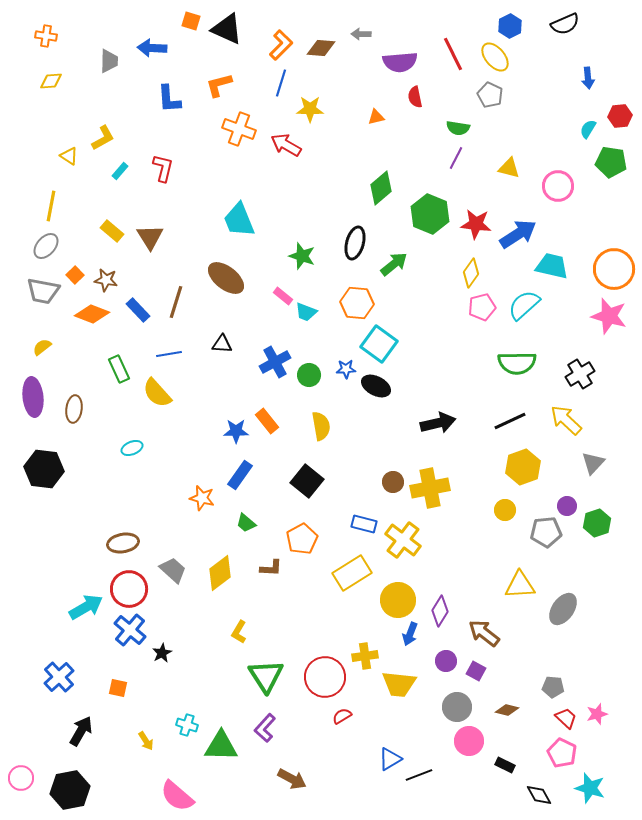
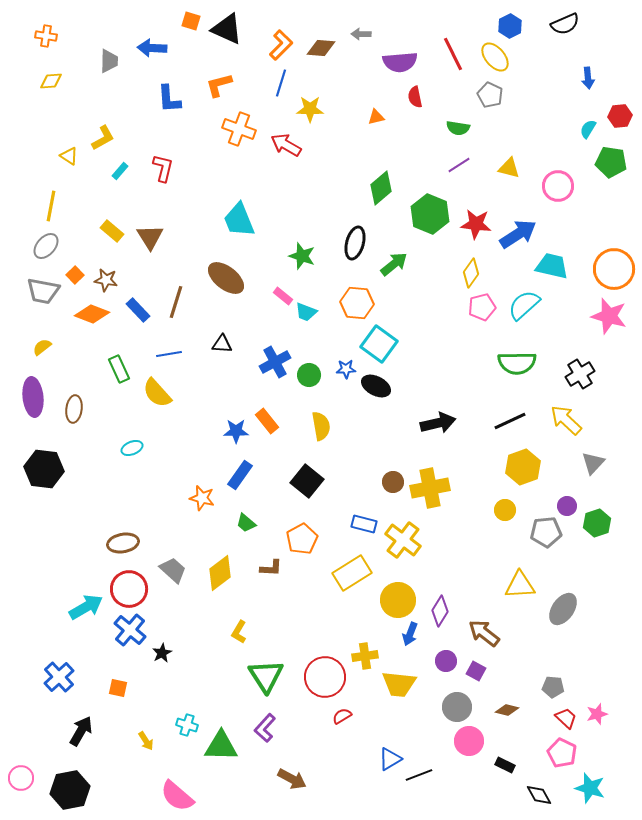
purple line at (456, 158): moved 3 px right, 7 px down; rotated 30 degrees clockwise
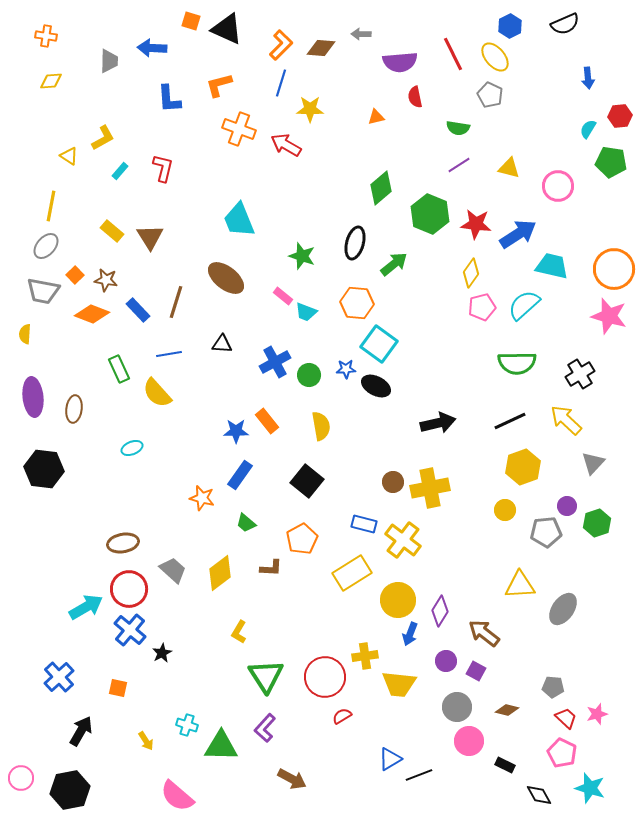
yellow semicircle at (42, 347): moved 17 px left, 13 px up; rotated 48 degrees counterclockwise
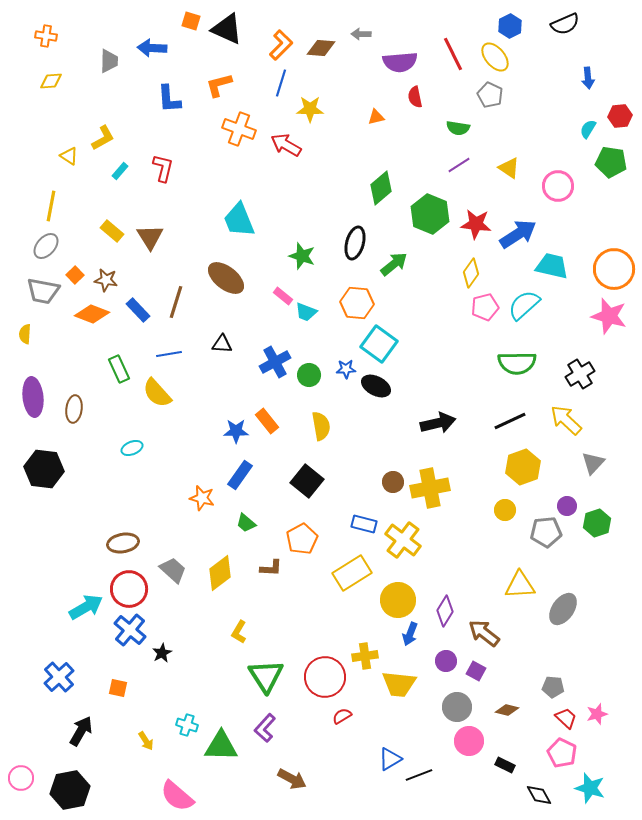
yellow triangle at (509, 168): rotated 20 degrees clockwise
pink pentagon at (482, 307): moved 3 px right
purple diamond at (440, 611): moved 5 px right
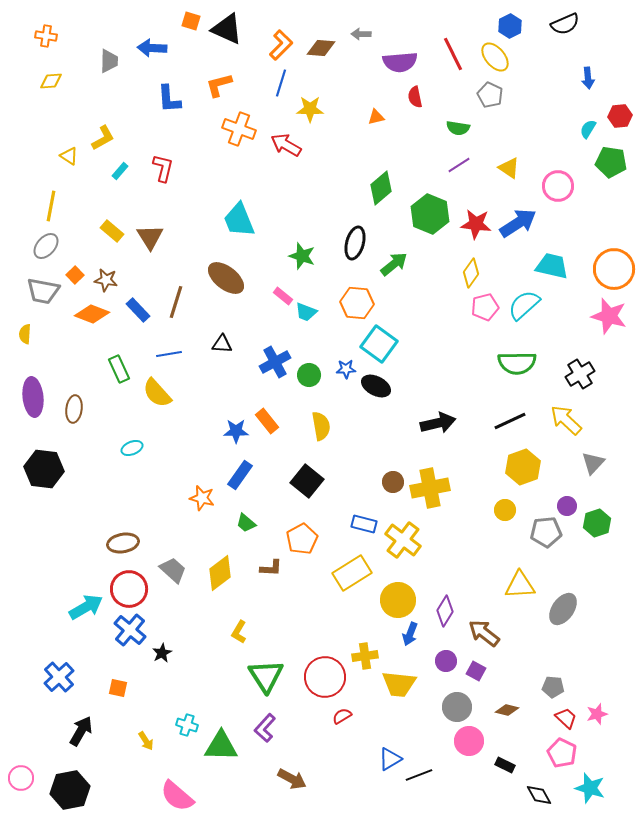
blue arrow at (518, 234): moved 11 px up
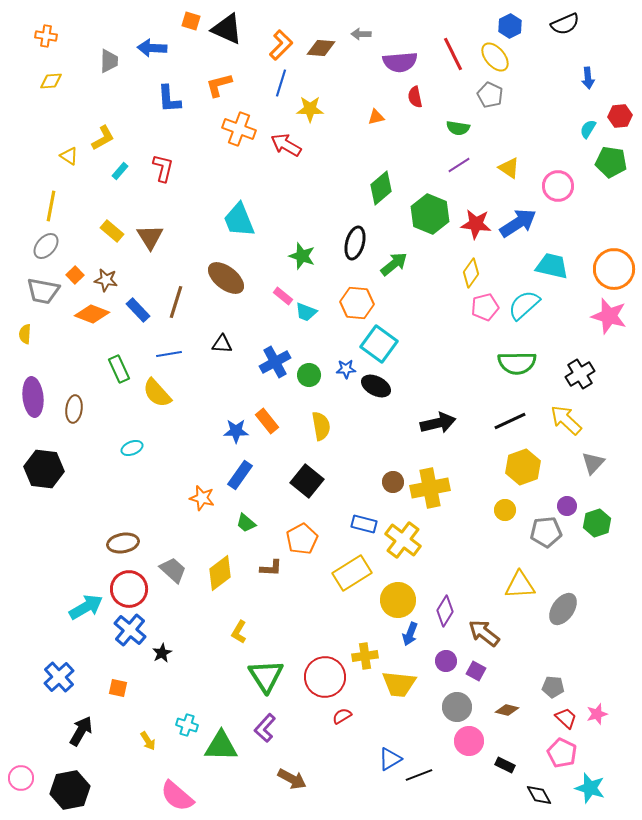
yellow arrow at (146, 741): moved 2 px right
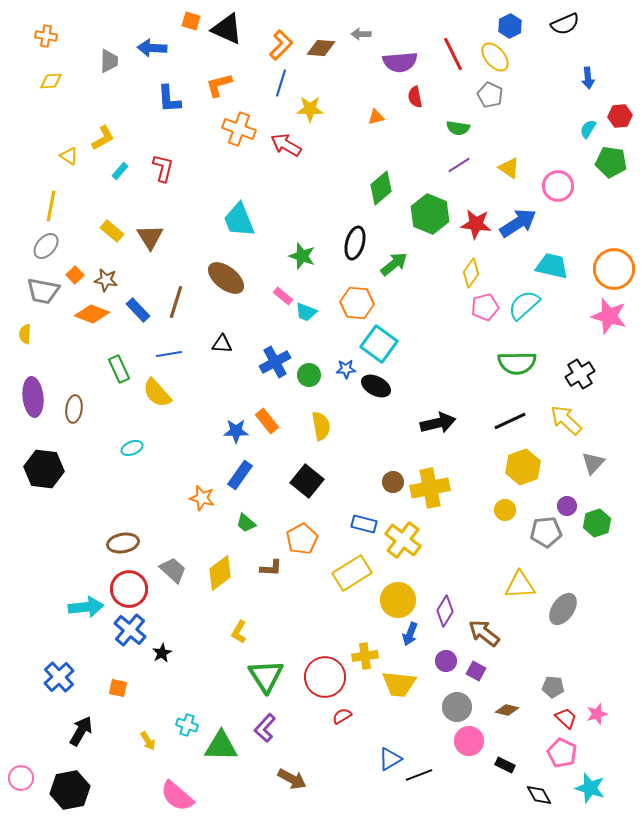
cyan arrow at (86, 607): rotated 24 degrees clockwise
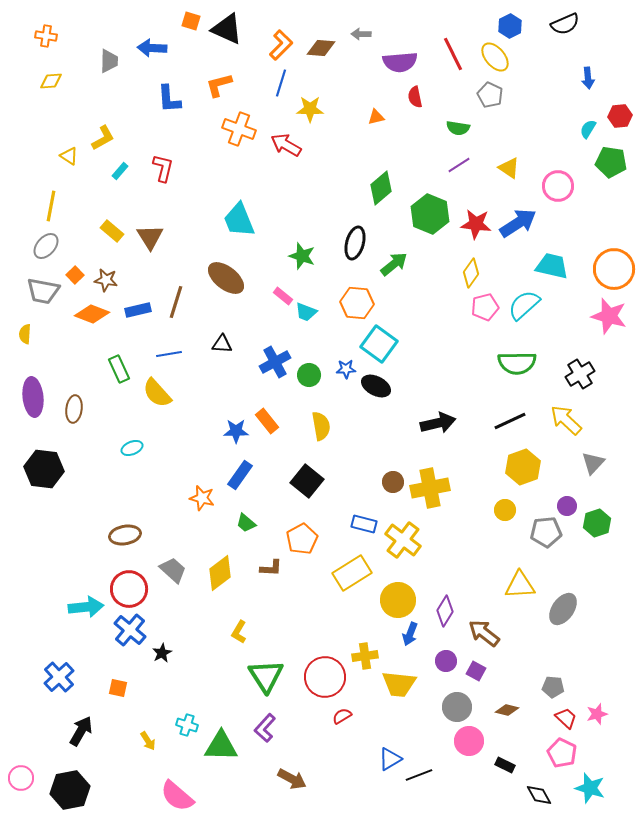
blue rectangle at (138, 310): rotated 60 degrees counterclockwise
brown ellipse at (123, 543): moved 2 px right, 8 px up
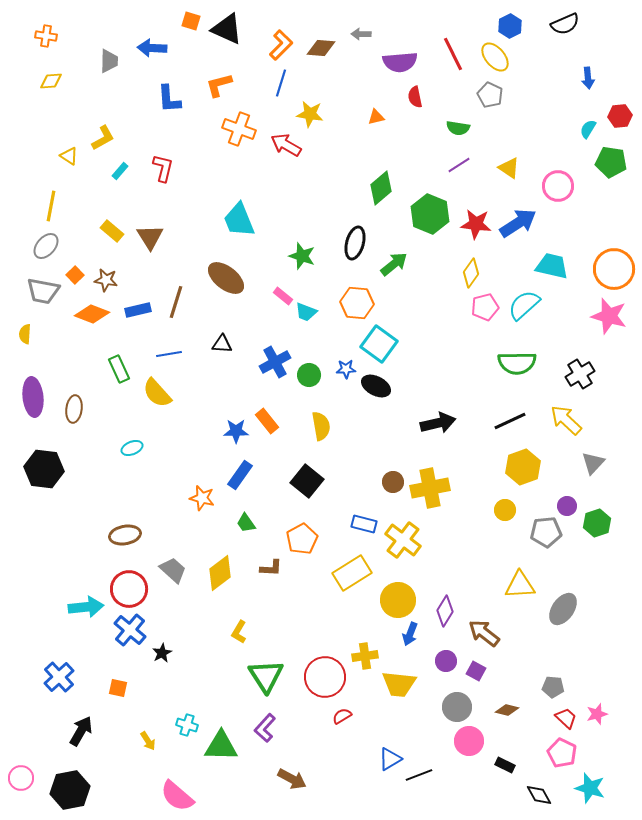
yellow star at (310, 109): moved 5 px down; rotated 8 degrees clockwise
green trapezoid at (246, 523): rotated 15 degrees clockwise
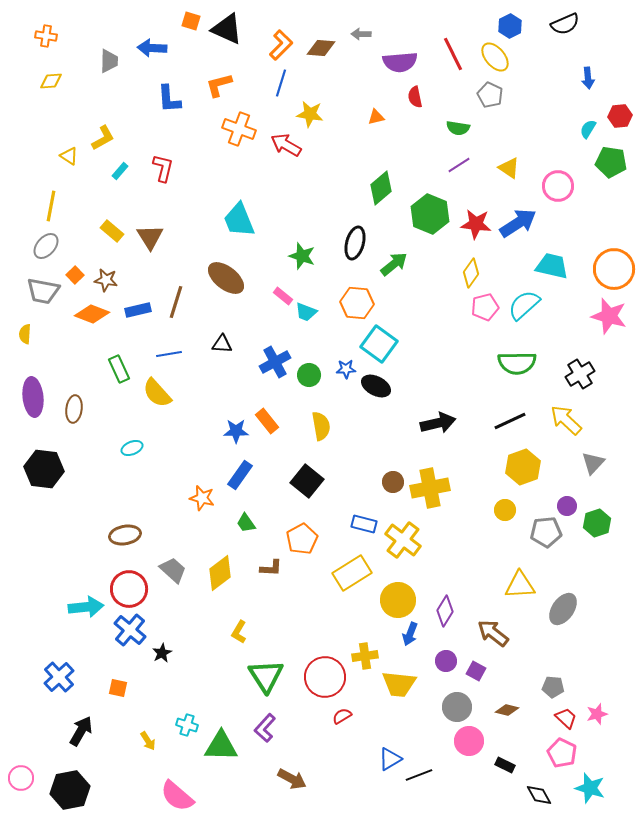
brown arrow at (484, 633): moved 9 px right
